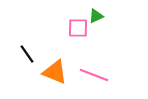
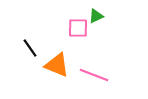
black line: moved 3 px right, 6 px up
orange triangle: moved 2 px right, 7 px up
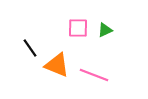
green triangle: moved 9 px right, 14 px down
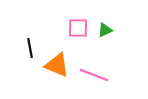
black line: rotated 24 degrees clockwise
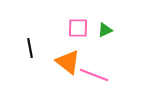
orange triangle: moved 11 px right, 3 px up; rotated 16 degrees clockwise
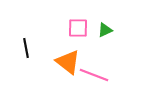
black line: moved 4 px left
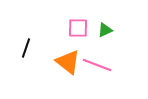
black line: rotated 30 degrees clockwise
pink line: moved 3 px right, 10 px up
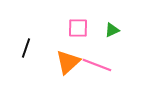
green triangle: moved 7 px right
orange triangle: rotated 40 degrees clockwise
